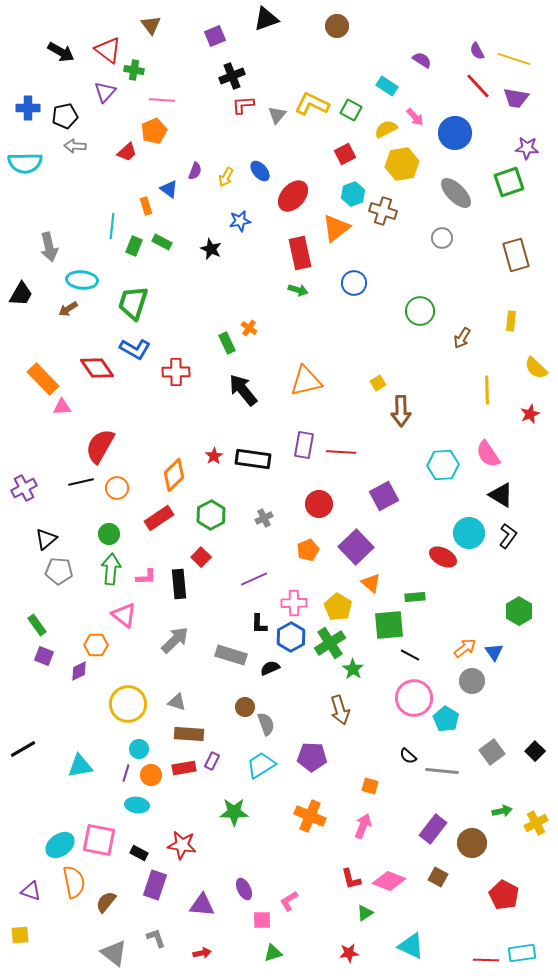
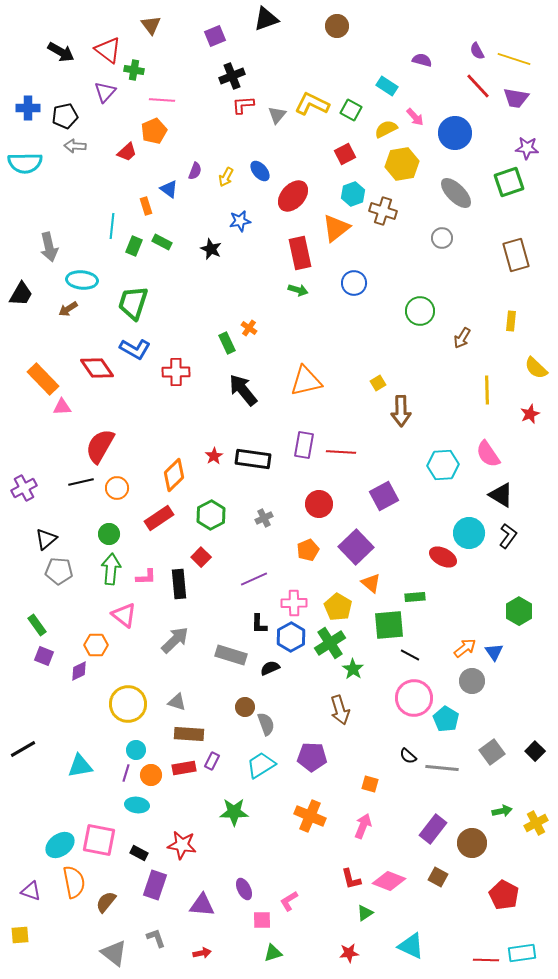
purple semicircle at (422, 60): rotated 18 degrees counterclockwise
cyan circle at (139, 749): moved 3 px left, 1 px down
gray line at (442, 771): moved 3 px up
orange square at (370, 786): moved 2 px up
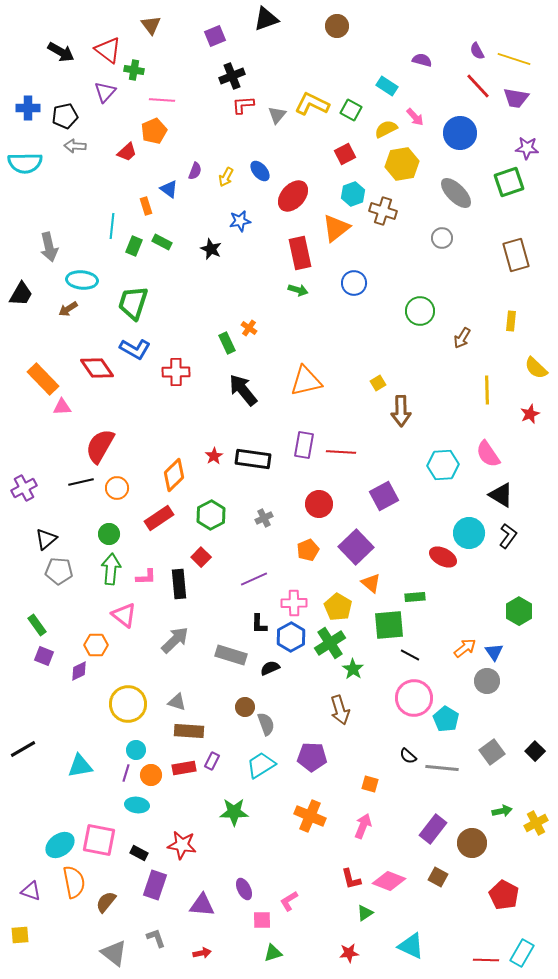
blue circle at (455, 133): moved 5 px right
gray circle at (472, 681): moved 15 px right
brown rectangle at (189, 734): moved 3 px up
cyan rectangle at (522, 953): rotated 52 degrees counterclockwise
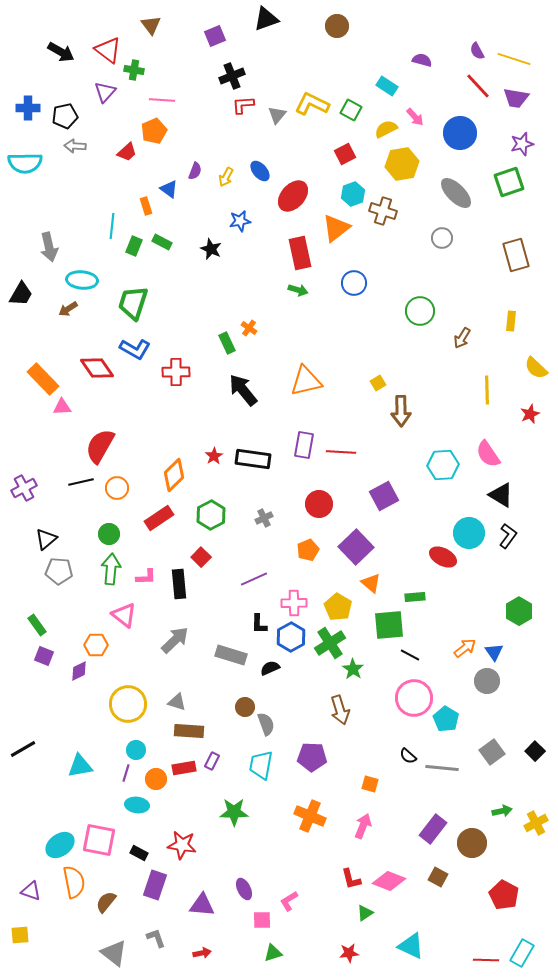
purple star at (527, 148): moved 5 px left, 4 px up; rotated 20 degrees counterclockwise
cyan trapezoid at (261, 765): rotated 48 degrees counterclockwise
orange circle at (151, 775): moved 5 px right, 4 px down
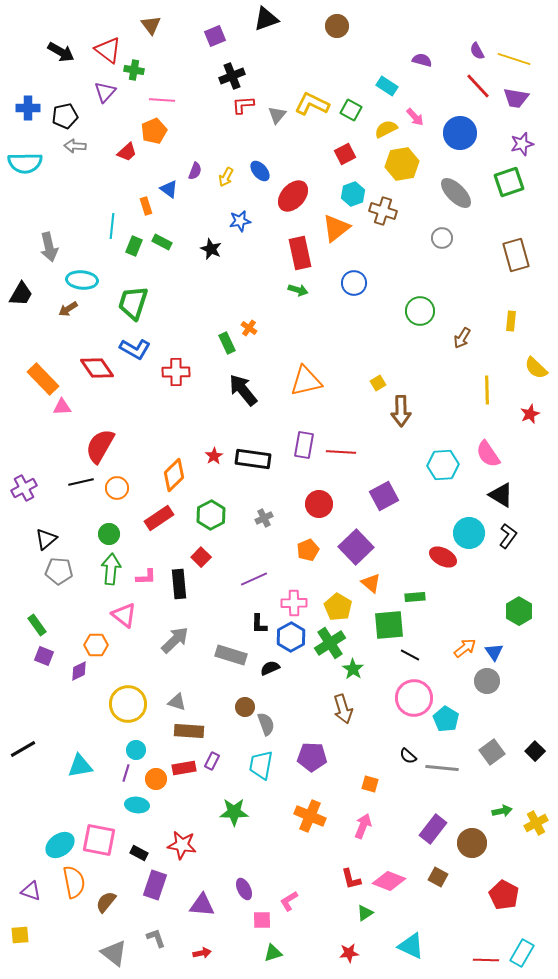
brown arrow at (340, 710): moved 3 px right, 1 px up
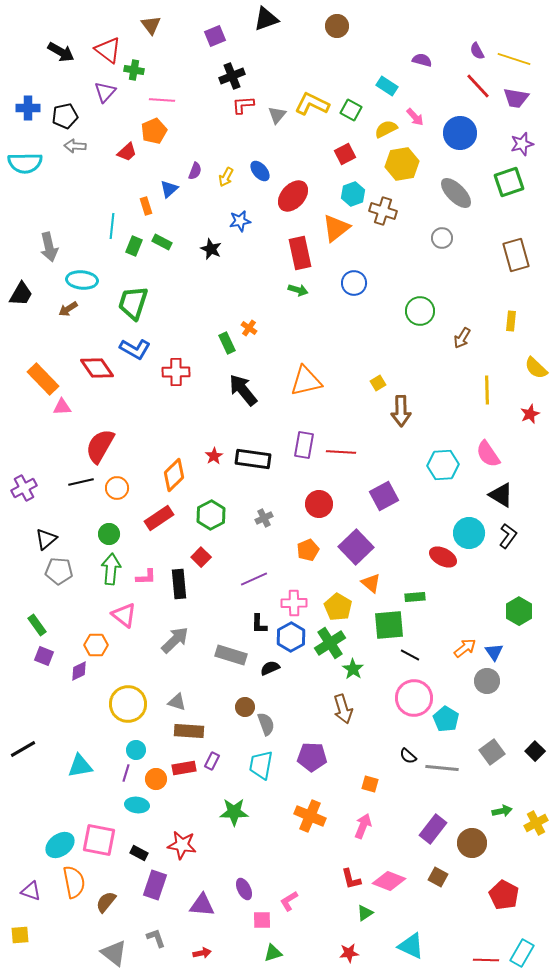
blue triangle at (169, 189): rotated 42 degrees clockwise
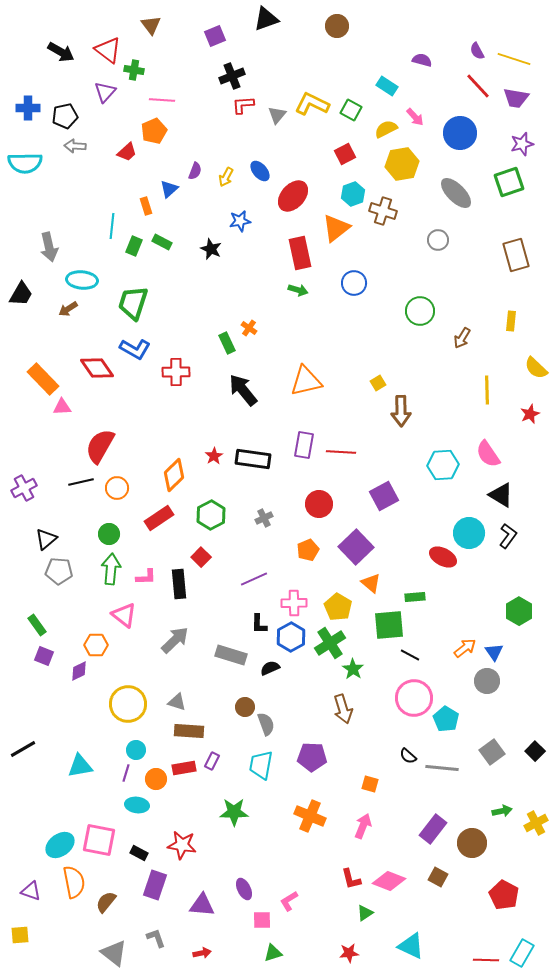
gray circle at (442, 238): moved 4 px left, 2 px down
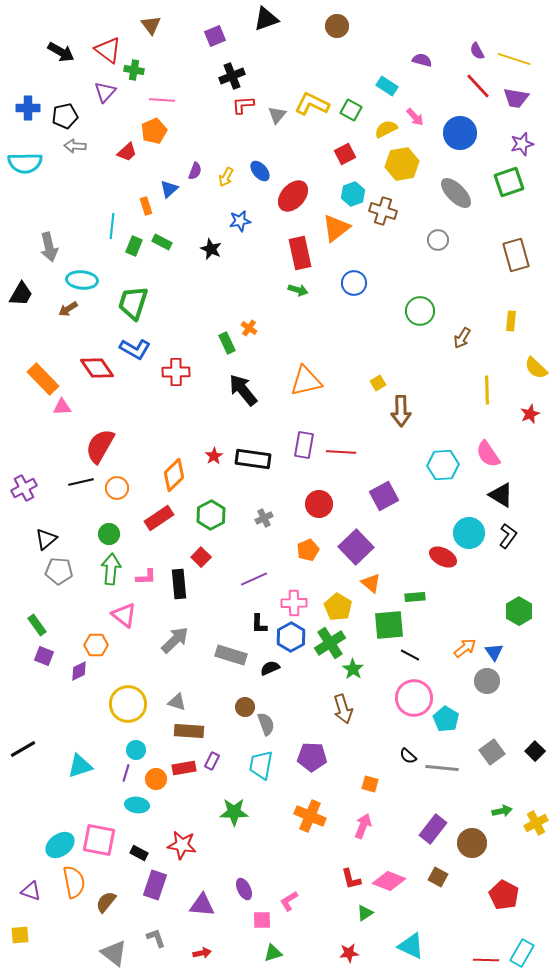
cyan triangle at (80, 766): rotated 8 degrees counterclockwise
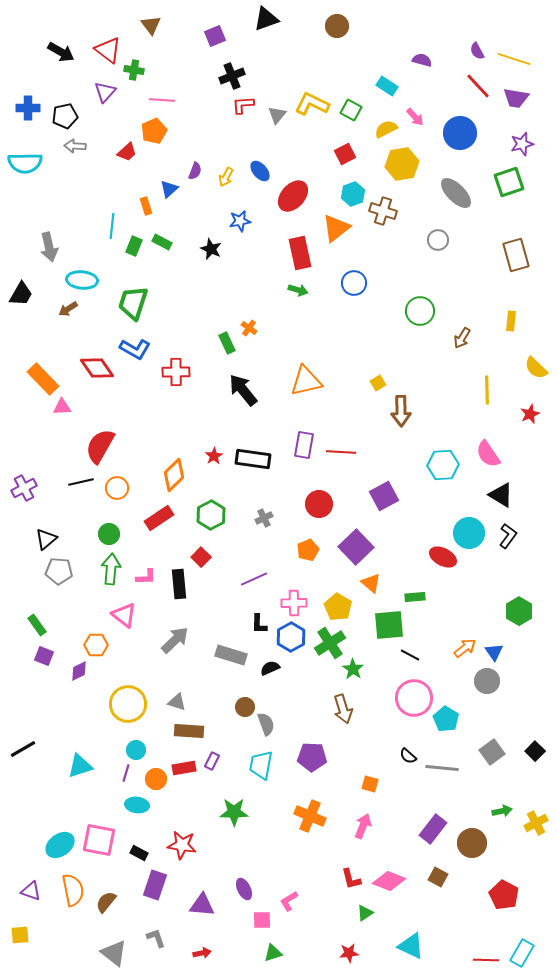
orange semicircle at (74, 882): moved 1 px left, 8 px down
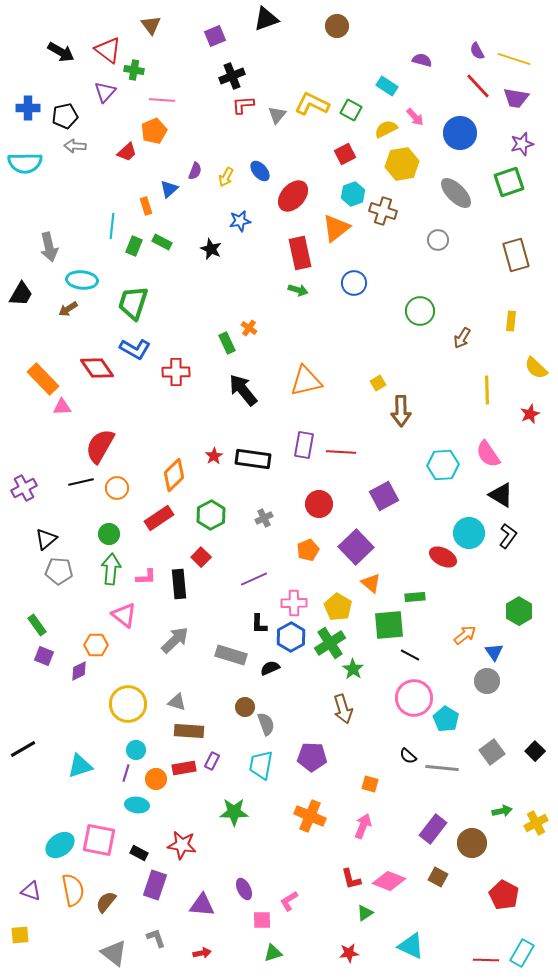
orange arrow at (465, 648): moved 13 px up
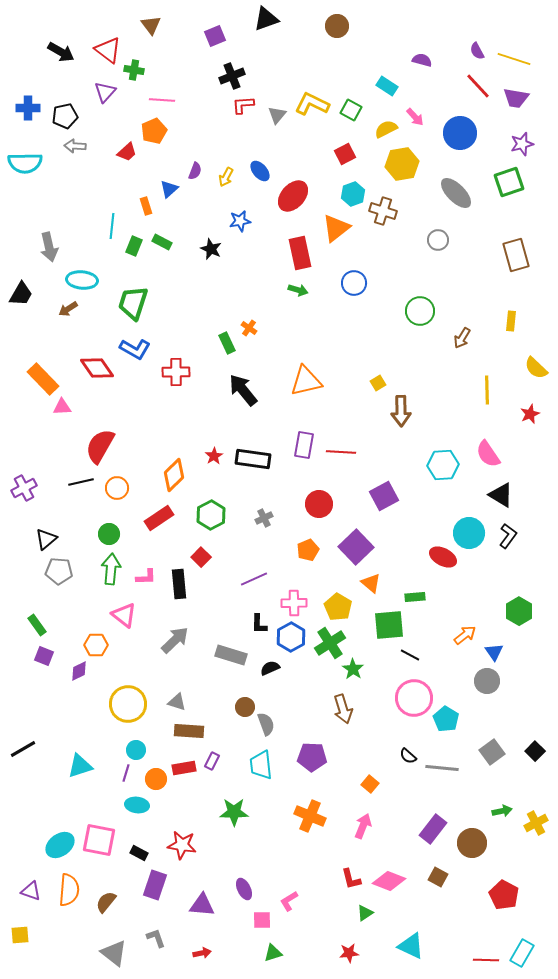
cyan trapezoid at (261, 765): rotated 16 degrees counterclockwise
orange square at (370, 784): rotated 24 degrees clockwise
orange semicircle at (73, 890): moved 4 px left; rotated 16 degrees clockwise
